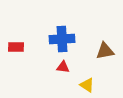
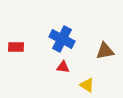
blue cross: rotated 30 degrees clockwise
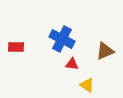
brown triangle: rotated 12 degrees counterclockwise
red triangle: moved 9 px right, 3 px up
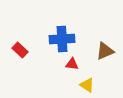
blue cross: rotated 30 degrees counterclockwise
red rectangle: moved 4 px right, 3 px down; rotated 42 degrees clockwise
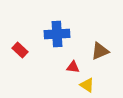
blue cross: moved 5 px left, 5 px up
brown triangle: moved 5 px left
red triangle: moved 1 px right, 3 px down
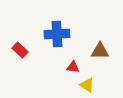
brown triangle: rotated 24 degrees clockwise
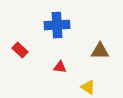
blue cross: moved 9 px up
red triangle: moved 13 px left
yellow triangle: moved 1 px right, 2 px down
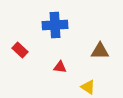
blue cross: moved 2 px left
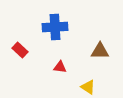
blue cross: moved 2 px down
